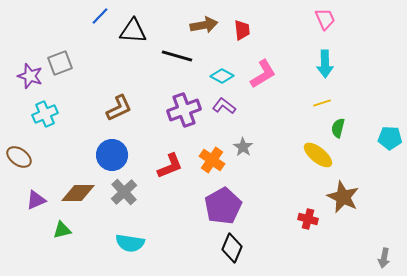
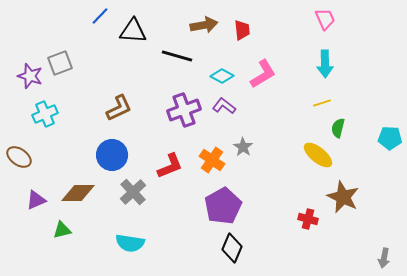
gray cross: moved 9 px right
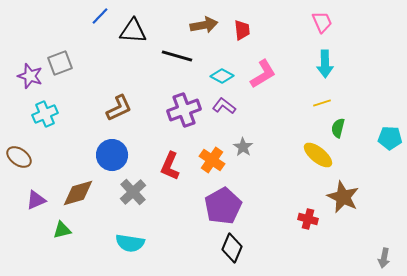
pink trapezoid: moved 3 px left, 3 px down
red L-shape: rotated 136 degrees clockwise
brown diamond: rotated 16 degrees counterclockwise
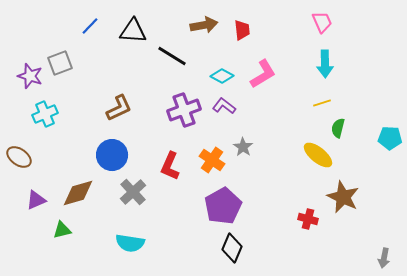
blue line: moved 10 px left, 10 px down
black line: moved 5 px left; rotated 16 degrees clockwise
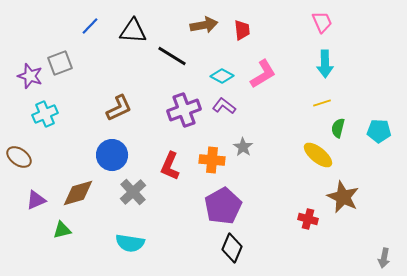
cyan pentagon: moved 11 px left, 7 px up
orange cross: rotated 30 degrees counterclockwise
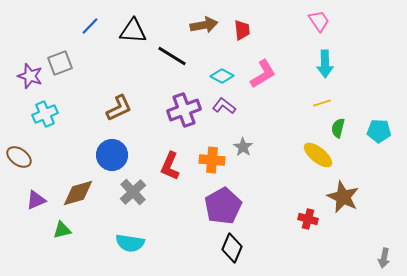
pink trapezoid: moved 3 px left, 1 px up; rotated 10 degrees counterclockwise
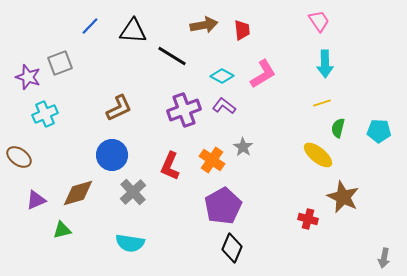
purple star: moved 2 px left, 1 px down
orange cross: rotated 30 degrees clockwise
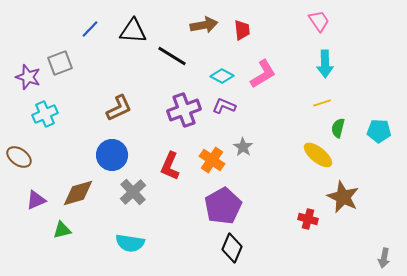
blue line: moved 3 px down
purple L-shape: rotated 15 degrees counterclockwise
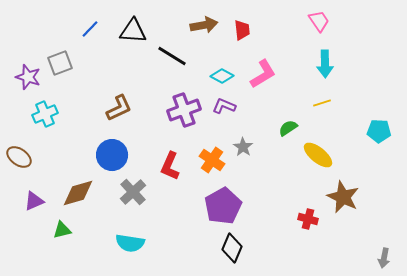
green semicircle: moved 50 px left; rotated 42 degrees clockwise
purple triangle: moved 2 px left, 1 px down
